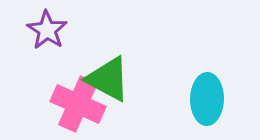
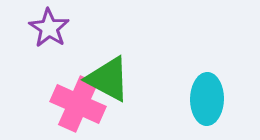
purple star: moved 2 px right, 2 px up
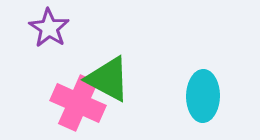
cyan ellipse: moved 4 px left, 3 px up
pink cross: moved 1 px up
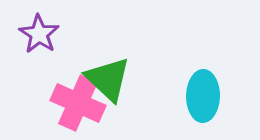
purple star: moved 10 px left, 6 px down
green triangle: rotated 15 degrees clockwise
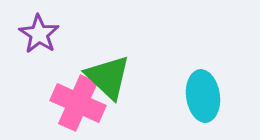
green triangle: moved 2 px up
cyan ellipse: rotated 9 degrees counterclockwise
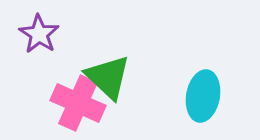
cyan ellipse: rotated 18 degrees clockwise
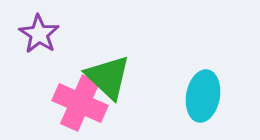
pink cross: moved 2 px right
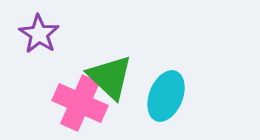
green triangle: moved 2 px right
cyan ellipse: moved 37 px left; rotated 12 degrees clockwise
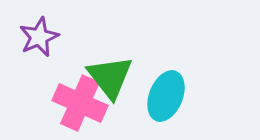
purple star: moved 3 px down; rotated 15 degrees clockwise
green triangle: rotated 9 degrees clockwise
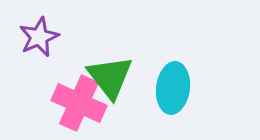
cyan ellipse: moved 7 px right, 8 px up; rotated 15 degrees counterclockwise
pink cross: moved 1 px left
